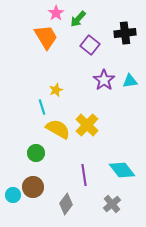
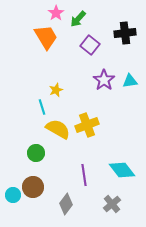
yellow cross: rotated 25 degrees clockwise
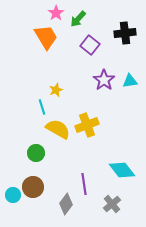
purple line: moved 9 px down
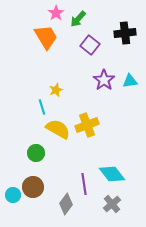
cyan diamond: moved 10 px left, 4 px down
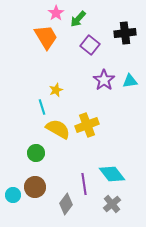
brown circle: moved 2 px right
